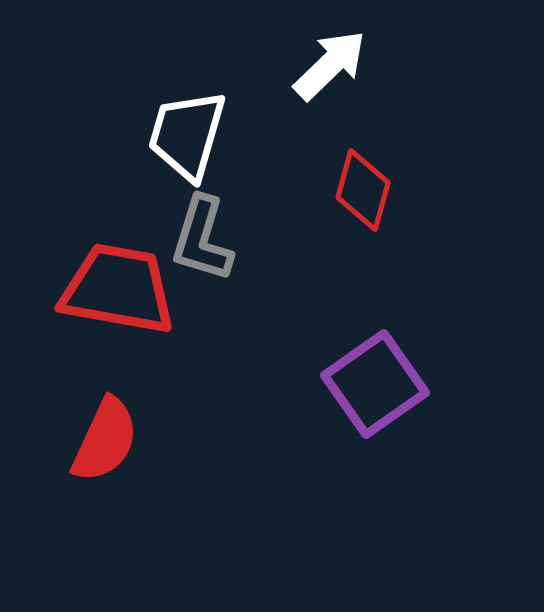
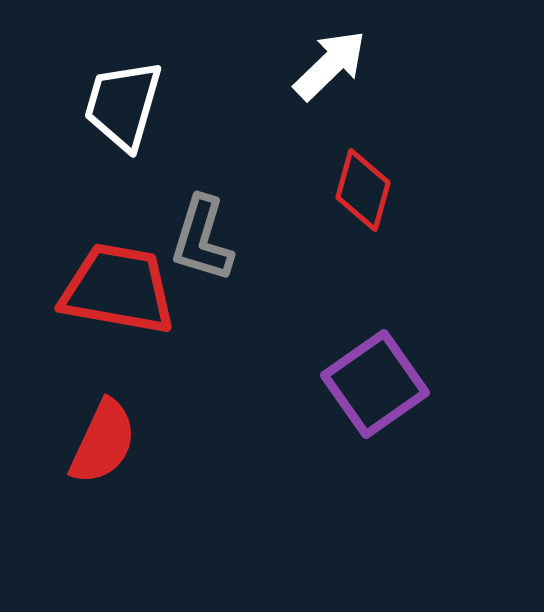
white trapezoid: moved 64 px left, 30 px up
red semicircle: moved 2 px left, 2 px down
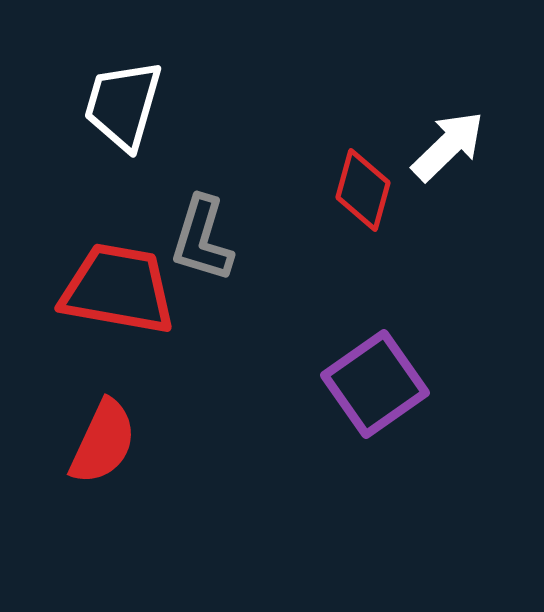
white arrow: moved 118 px right, 81 px down
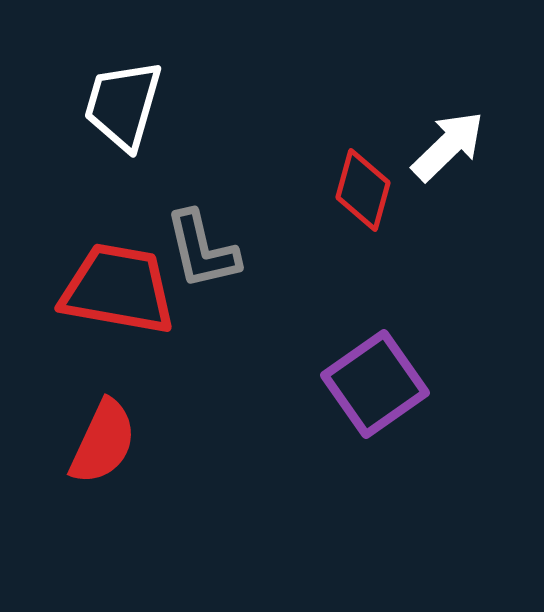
gray L-shape: moved 11 px down; rotated 30 degrees counterclockwise
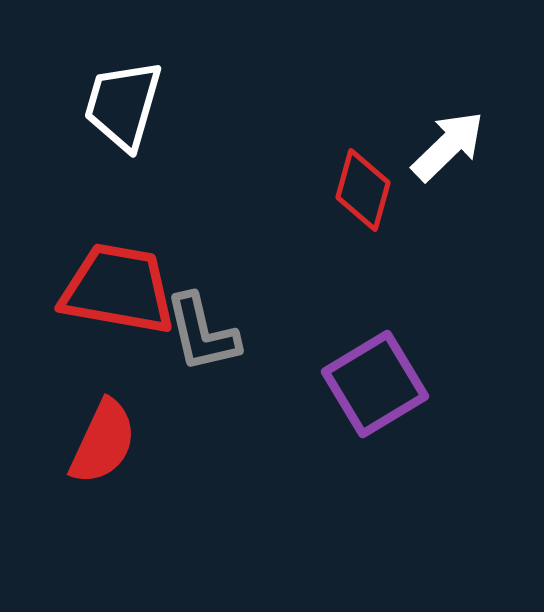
gray L-shape: moved 83 px down
purple square: rotated 4 degrees clockwise
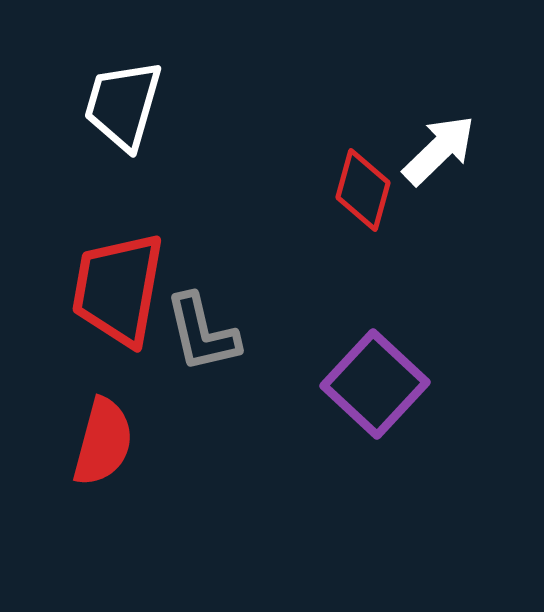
white arrow: moved 9 px left, 4 px down
red trapezoid: rotated 90 degrees counterclockwise
purple square: rotated 16 degrees counterclockwise
red semicircle: rotated 10 degrees counterclockwise
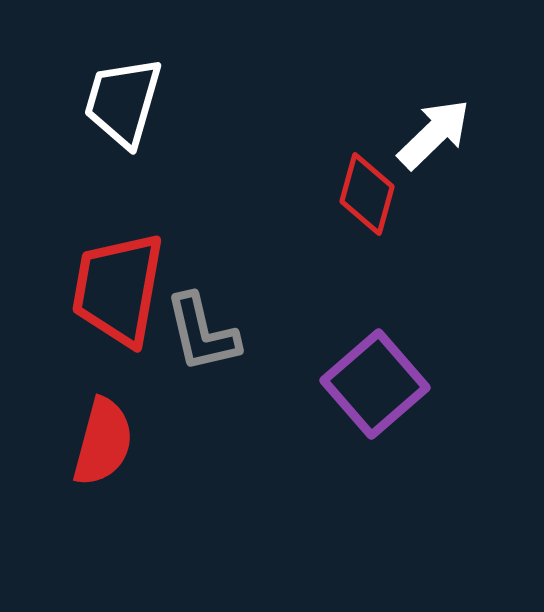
white trapezoid: moved 3 px up
white arrow: moved 5 px left, 16 px up
red diamond: moved 4 px right, 4 px down
purple square: rotated 6 degrees clockwise
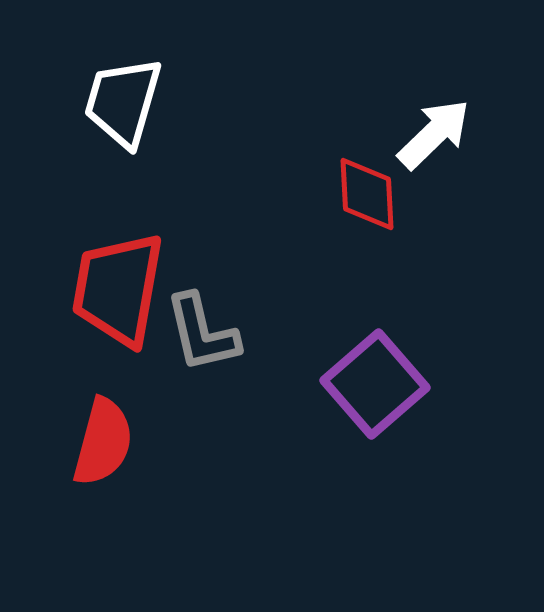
red diamond: rotated 18 degrees counterclockwise
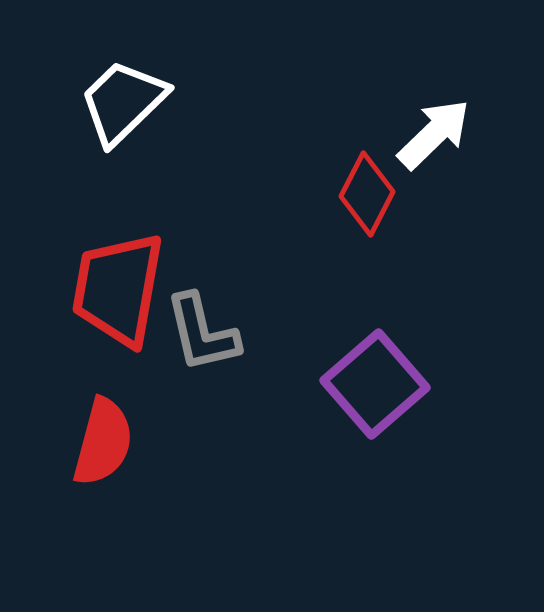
white trapezoid: rotated 30 degrees clockwise
red diamond: rotated 30 degrees clockwise
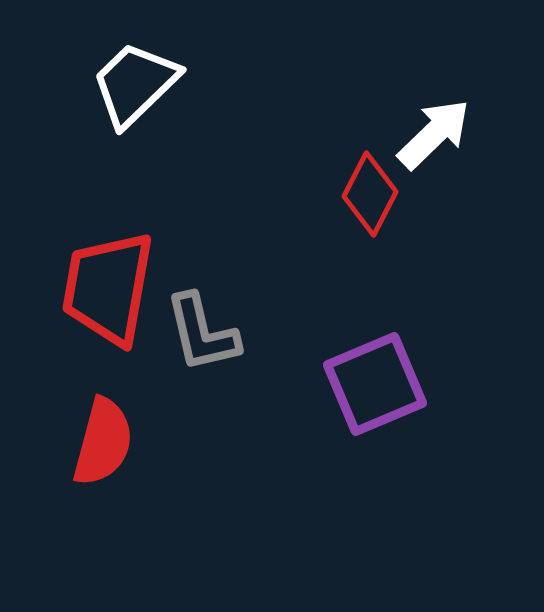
white trapezoid: moved 12 px right, 18 px up
red diamond: moved 3 px right
red trapezoid: moved 10 px left, 1 px up
purple square: rotated 18 degrees clockwise
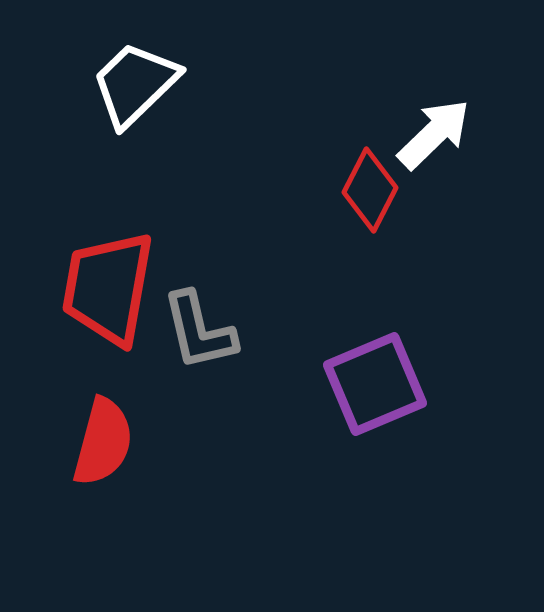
red diamond: moved 4 px up
gray L-shape: moved 3 px left, 2 px up
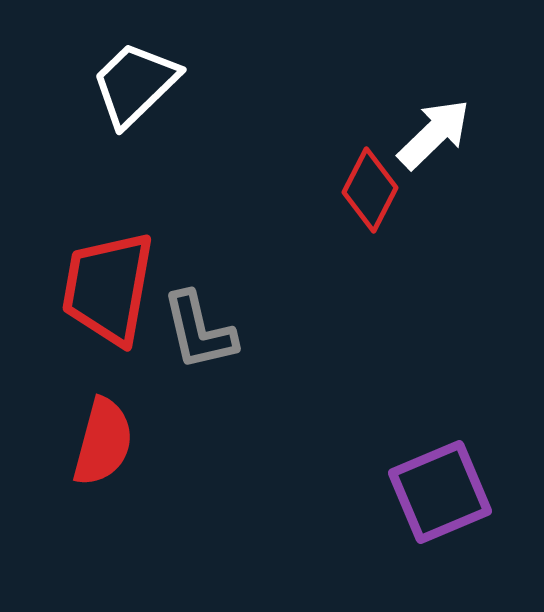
purple square: moved 65 px right, 108 px down
